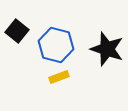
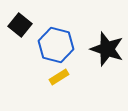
black square: moved 3 px right, 6 px up
yellow rectangle: rotated 12 degrees counterclockwise
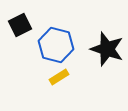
black square: rotated 25 degrees clockwise
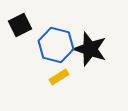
black star: moved 17 px left
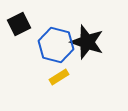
black square: moved 1 px left, 1 px up
black star: moved 3 px left, 7 px up
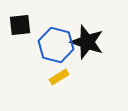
black square: moved 1 px right, 1 px down; rotated 20 degrees clockwise
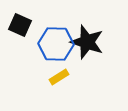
black square: rotated 30 degrees clockwise
blue hexagon: moved 1 px up; rotated 12 degrees counterclockwise
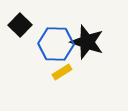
black square: rotated 20 degrees clockwise
yellow rectangle: moved 3 px right, 5 px up
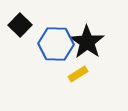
black star: rotated 16 degrees clockwise
yellow rectangle: moved 16 px right, 2 px down
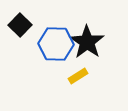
yellow rectangle: moved 2 px down
